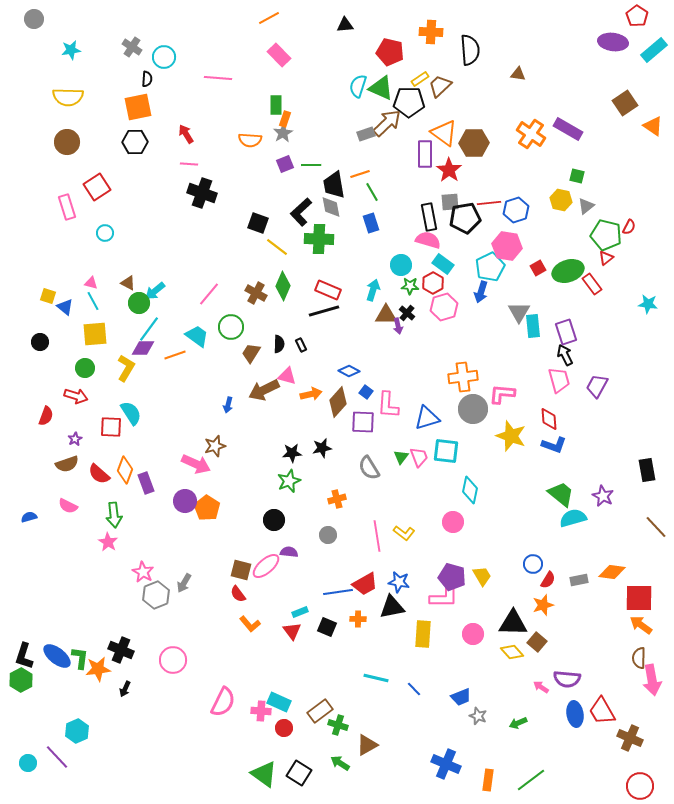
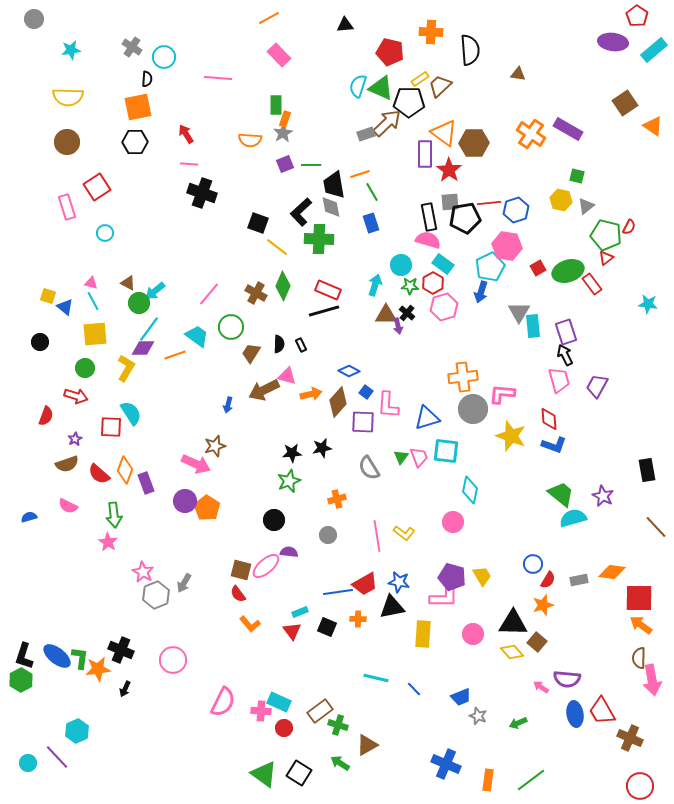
cyan arrow at (373, 290): moved 2 px right, 5 px up
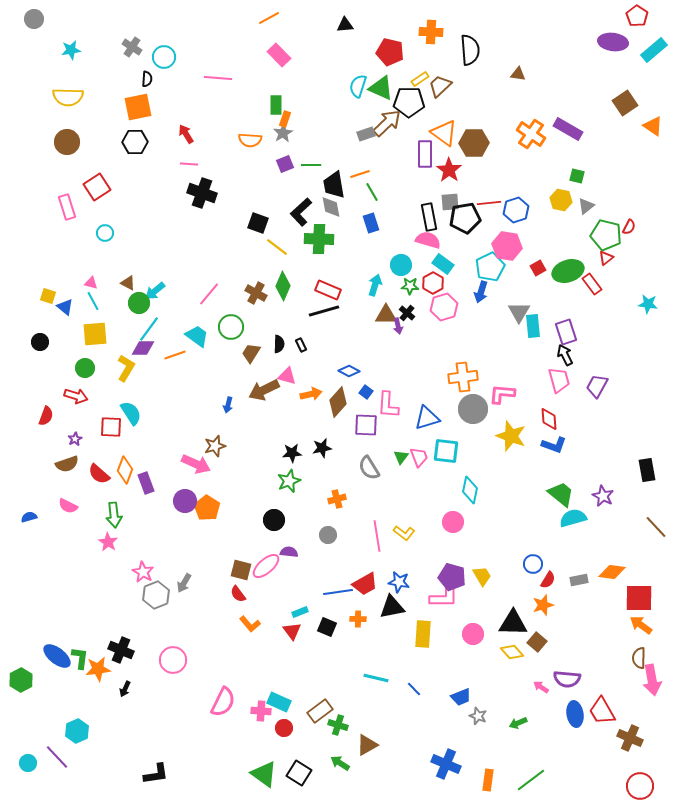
purple square at (363, 422): moved 3 px right, 3 px down
black L-shape at (24, 656): moved 132 px right, 118 px down; rotated 116 degrees counterclockwise
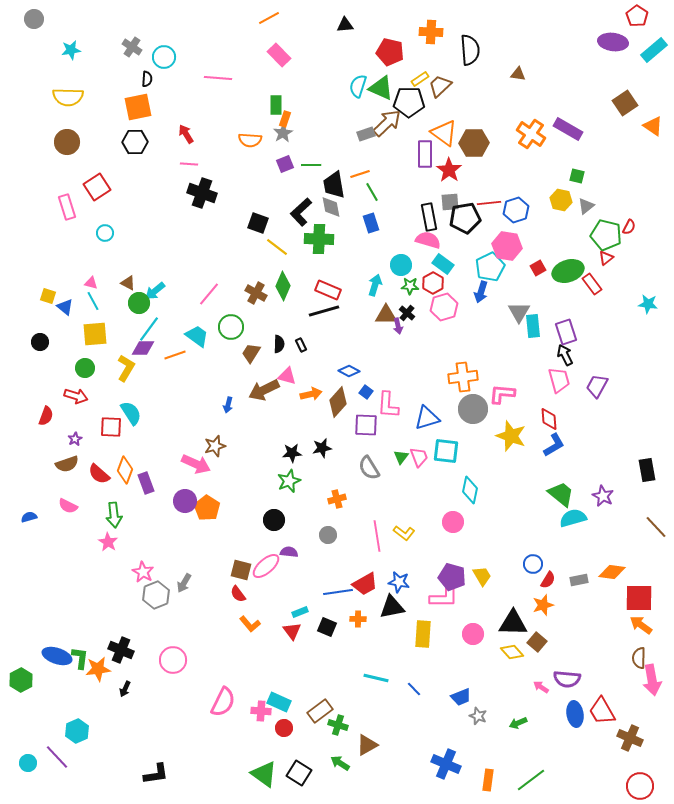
blue L-shape at (554, 445): rotated 50 degrees counterclockwise
blue ellipse at (57, 656): rotated 20 degrees counterclockwise
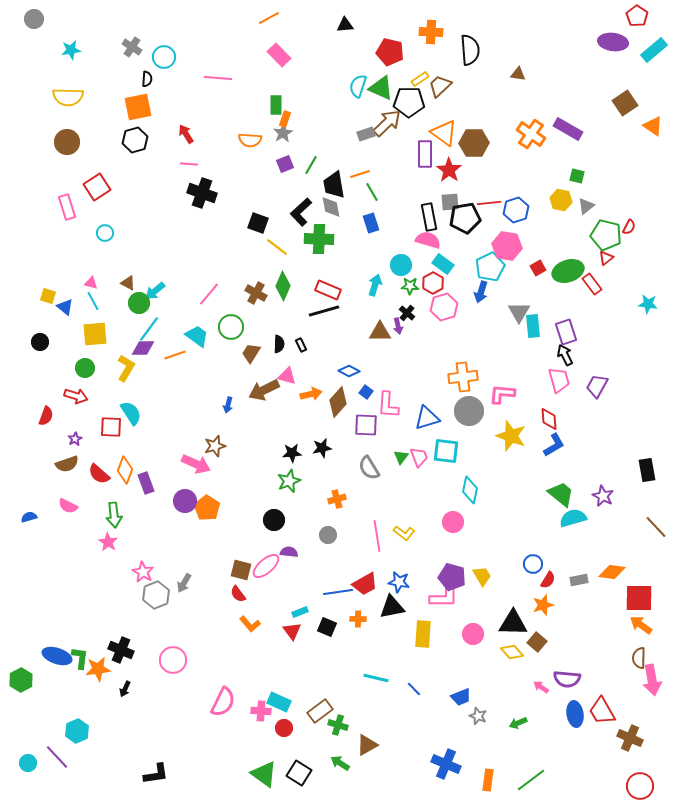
black hexagon at (135, 142): moved 2 px up; rotated 15 degrees counterclockwise
green line at (311, 165): rotated 60 degrees counterclockwise
brown triangle at (386, 315): moved 6 px left, 17 px down
gray circle at (473, 409): moved 4 px left, 2 px down
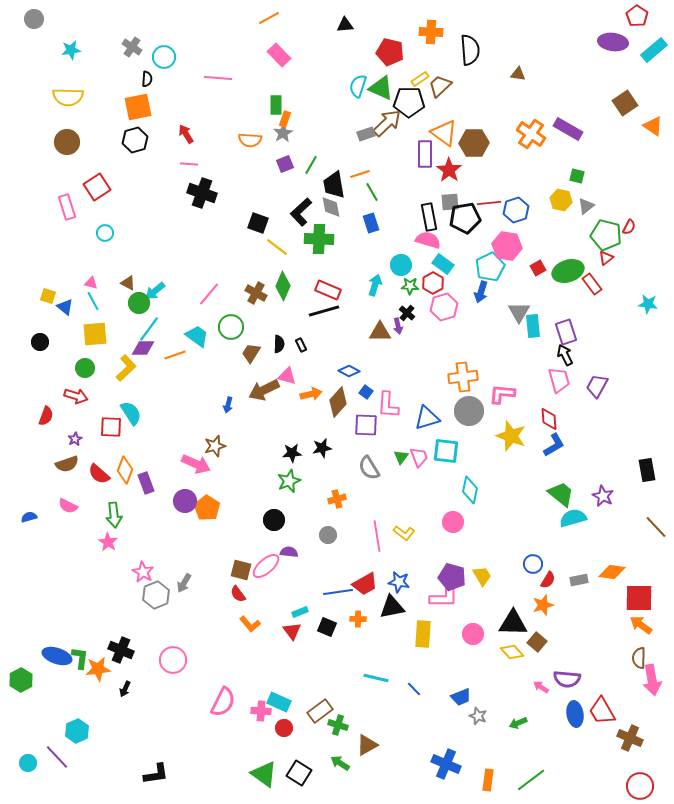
yellow L-shape at (126, 368): rotated 16 degrees clockwise
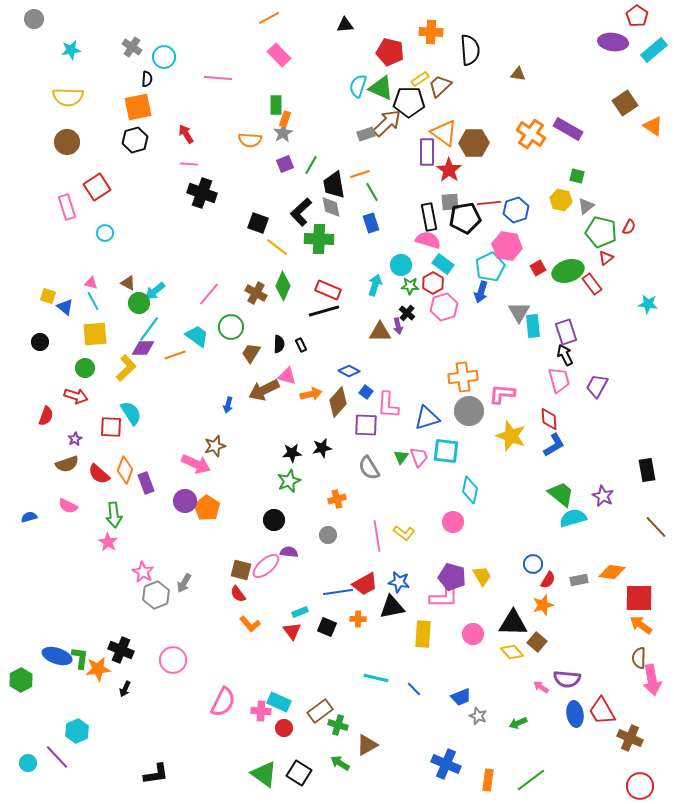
purple rectangle at (425, 154): moved 2 px right, 2 px up
green pentagon at (606, 235): moved 5 px left, 3 px up
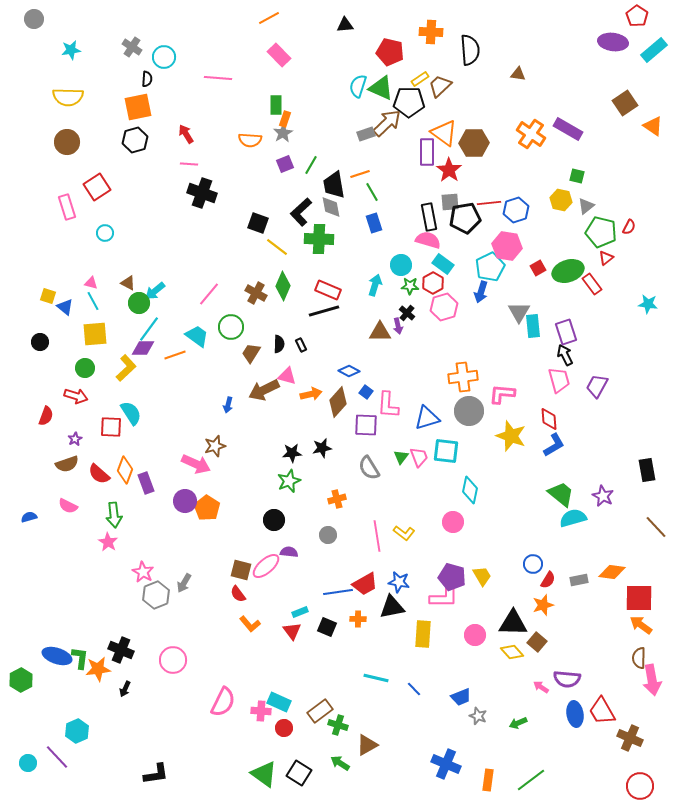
blue rectangle at (371, 223): moved 3 px right
pink circle at (473, 634): moved 2 px right, 1 px down
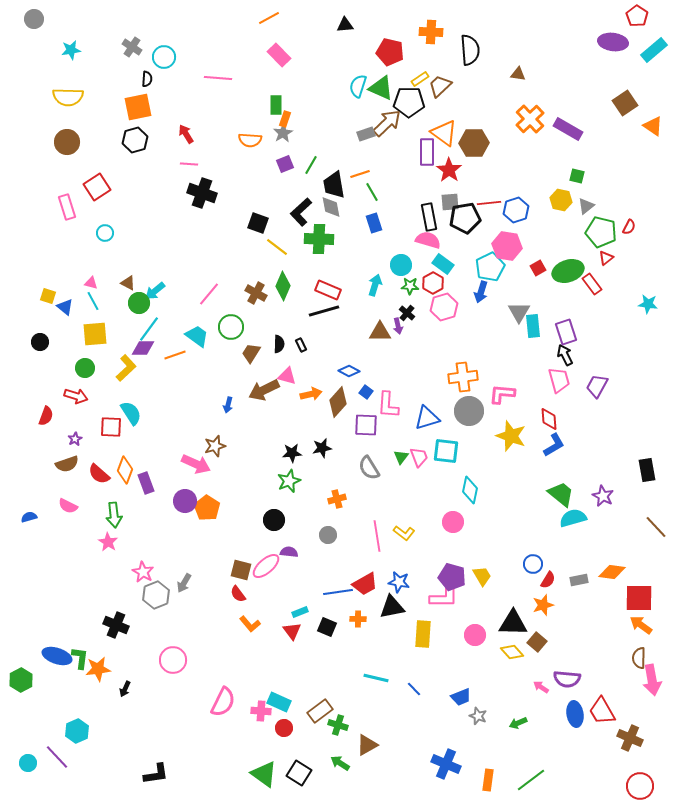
orange cross at (531, 134): moved 1 px left, 15 px up; rotated 12 degrees clockwise
black cross at (121, 650): moved 5 px left, 25 px up
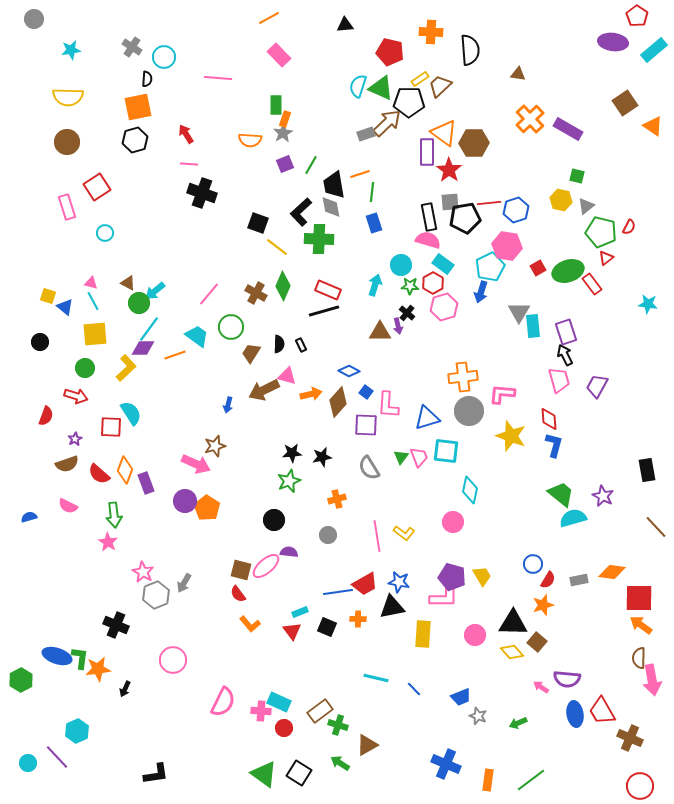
green line at (372, 192): rotated 36 degrees clockwise
blue L-shape at (554, 445): rotated 45 degrees counterclockwise
black star at (322, 448): moved 9 px down
